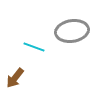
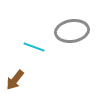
brown arrow: moved 2 px down
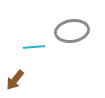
cyan line: rotated 25 degrees counterclockwise
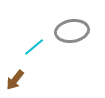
cyan line: rotated 35 degrees counterclockwise
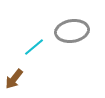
brown arrow: moved 1 px left, 1 px up
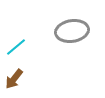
cyan line: moved 18 px left
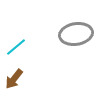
gray ellipse: moved 4 px right, 3 px down
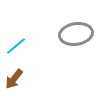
cyan line: moved 1 px up
